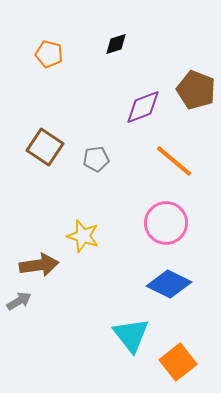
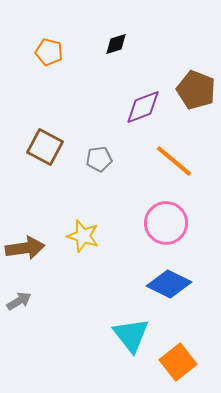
orange pentagon: moved 2 px up
brown square: rotated 6 degrees counterclockwise
gray pentagon: moved 3 px right
brown arrow: moved 14 px left, 17 px up
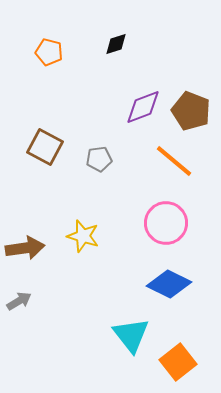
brown pentagon: moved 5 px left, 21 px down
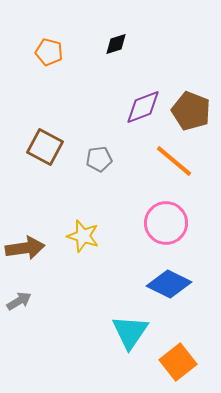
cyan triangle: moved 1 px left, 3 px up; rotated 12 degrees clockwise
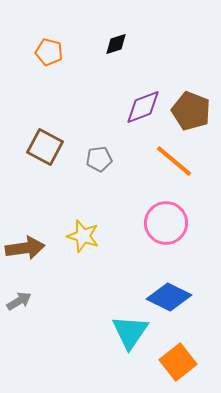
blue diamond: moved 13 px down
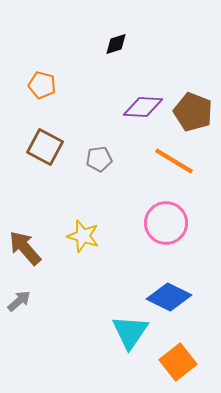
orange pentagon: moved 7 px left, 33 px down
purple diamond: rotated 24 degrees clockwise
brown pentagon: moved 2 px right, 1 px down
orange line: rotated 9 degrees counterclockwise
brown arrow: rotated 123 degrees counterclockwise
gray arrow: rotated 10 degrees counterclockwise
